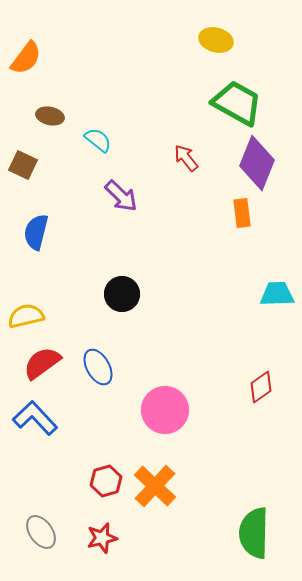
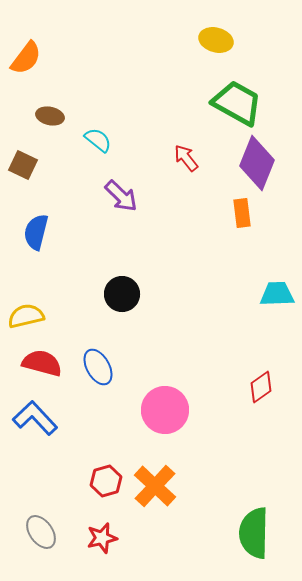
red semicircle: rotated 51 degrees clockwise
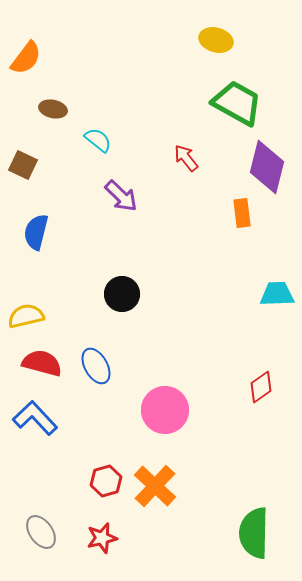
brown ellipse: moved 3 px right, 7 px up
purple diamond: moved 10 px right, 4 px down; rotated 8 degrees counterclockwise
blue ellipse: moved 2 px left, 1 px up
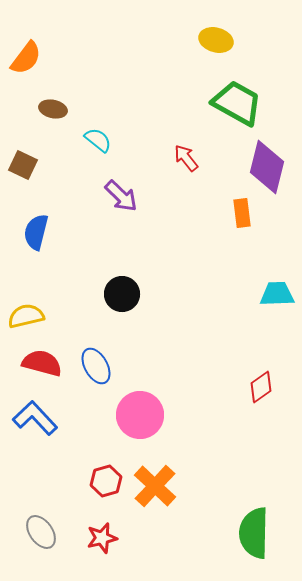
pink circle: moved 25 px left, 5 px down
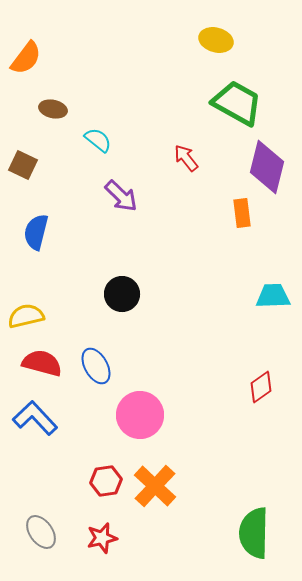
cyan trapezoid: moved 4 px left, 2 px down
red hexagon: rotated 8 degrees clockwise
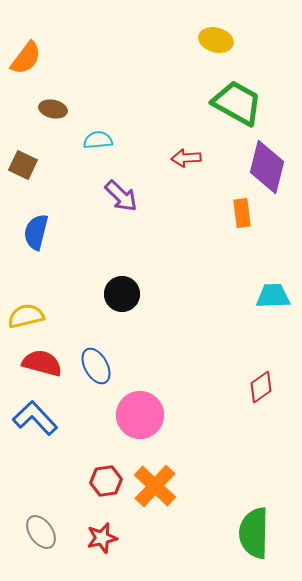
cyan semicircle: rotated 44 degrees counterclockwise
red arrow: rotated 56 degrees counterclockwise
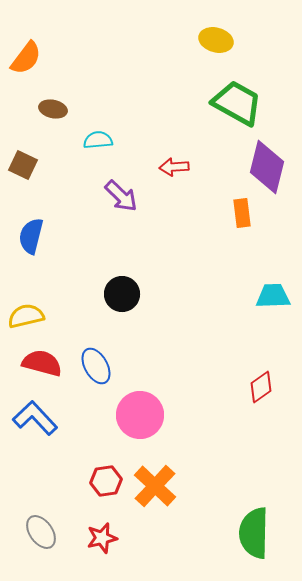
red arrow: moved 12 px left, 9 px down
blue semicircle: moved 5 px left, 4 px down
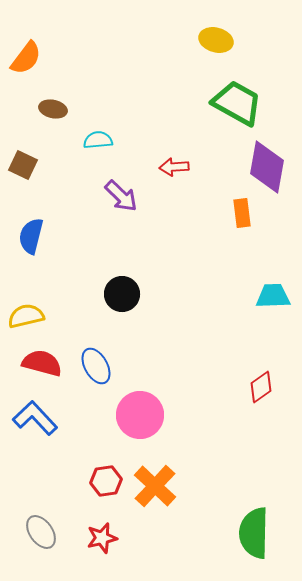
purple diamond: rotated 4 degrees counterclockwise
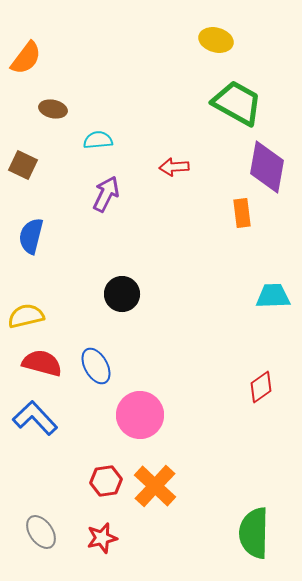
purple arrow: moved 15 px left, 2 px up; rotated 108 degrees counterclockwise
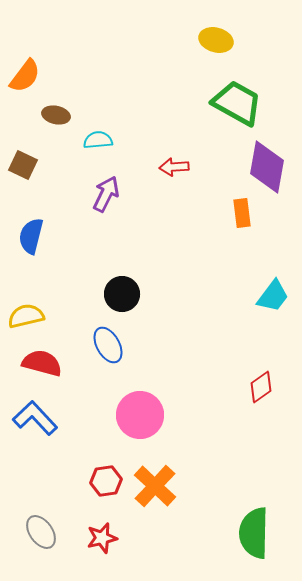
orange semicircle: moved 1 px left, 18 px down
brown ellipse: moved 3 px right, 6 px down
cyan trapezoid: rotated 129 degrees clockwise
blue ellipse: moved 12 px right, 21 px up
